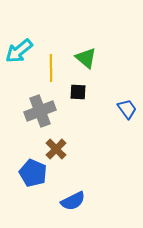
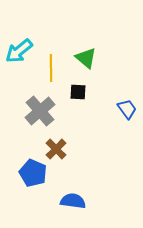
gray cross: rotated 20 degrees counterclockwise
blue semicircle: rotated 145 degrees counterclockwise
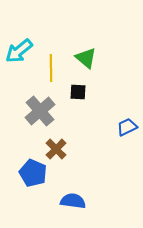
blue trapezoid: moved 18 px down; rotated 80 degrees counterclockwise
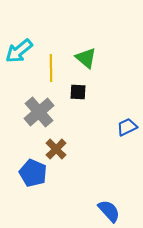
gray cross: moved 1 px left, 1 px down
blue semicircle: moved 36 px right, 10 px down; rotated 40 degrees clockwise
